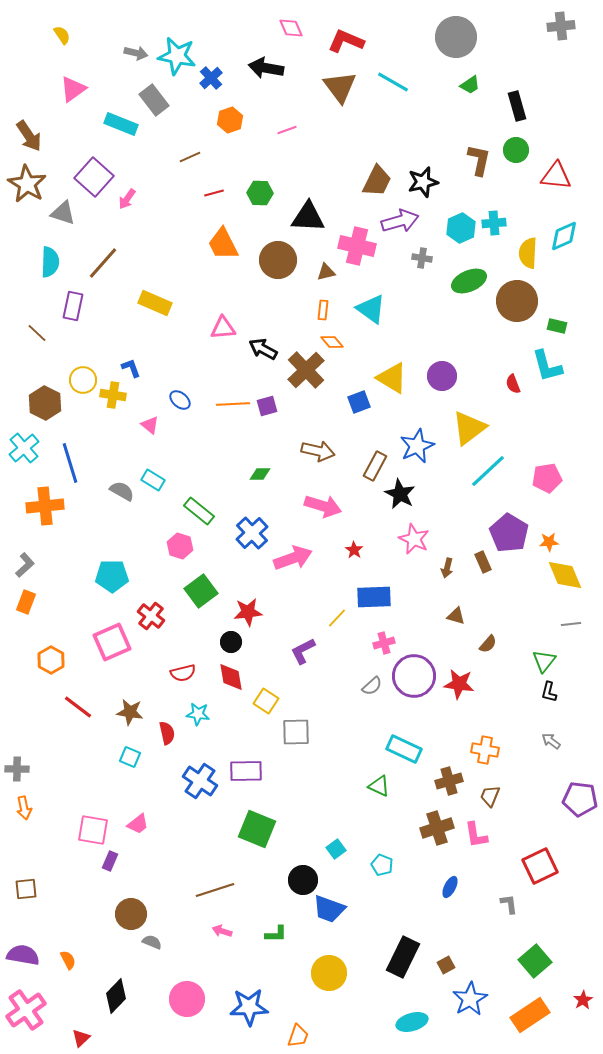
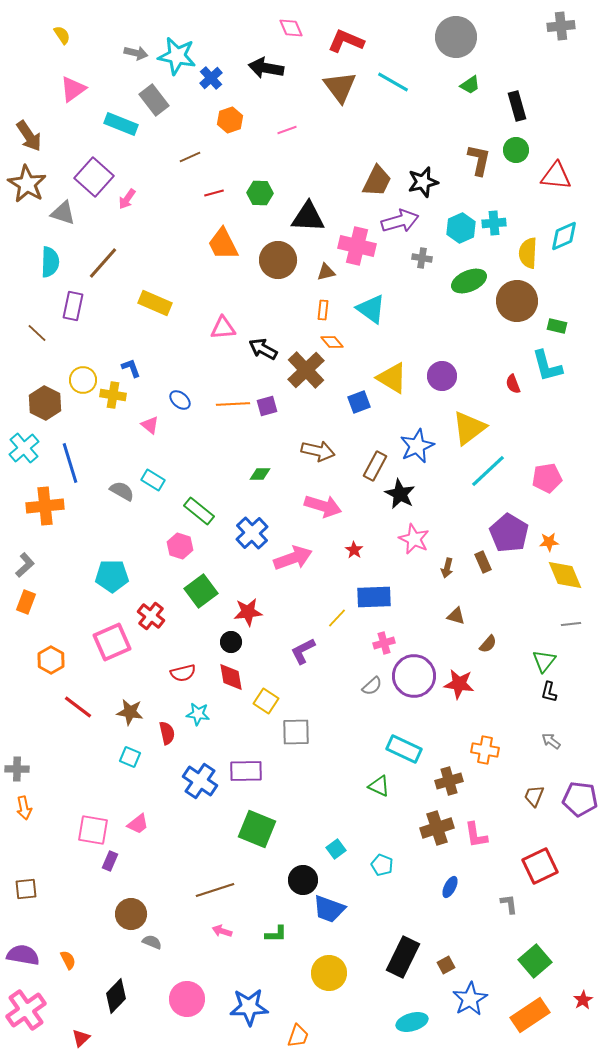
brown trapezoid at (490, 796): moved 44 px right
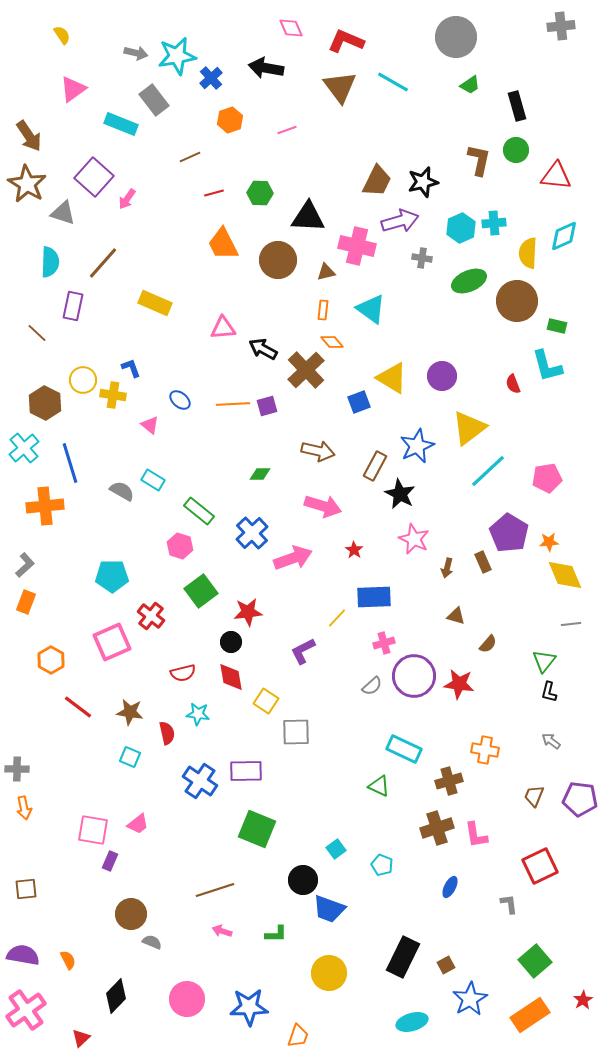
cyan star at (177, 56): rotated 21 degrees counterclockwise
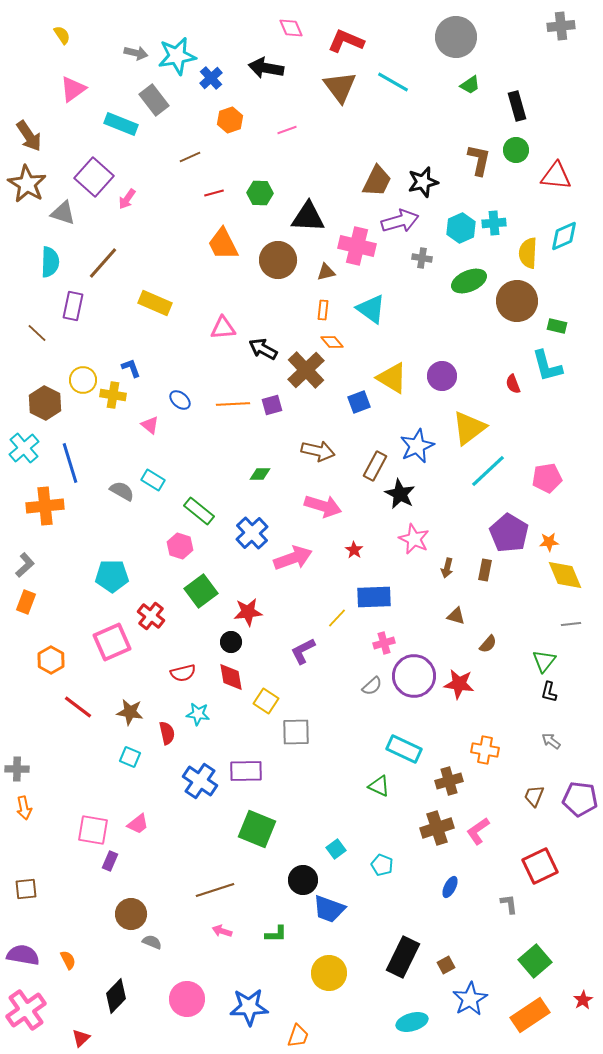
purple square at (267, 406): moved 5 px right, 1 px up
brown rectangle at (483, 562): moved 2 px right, 8 px down; rotated 35 degrees clockwise
pink L-shape at (476, 835): moved 2 px right, 4 px up; rotated 64 degrees clockwise
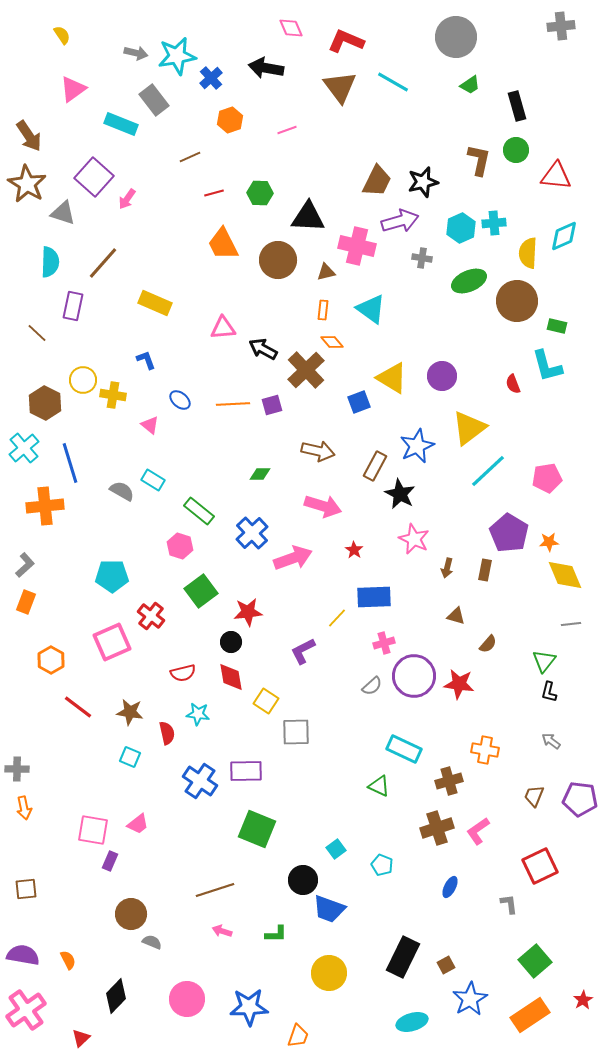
blue L-shape at (131, 368): moved 15 px right, 8 px up
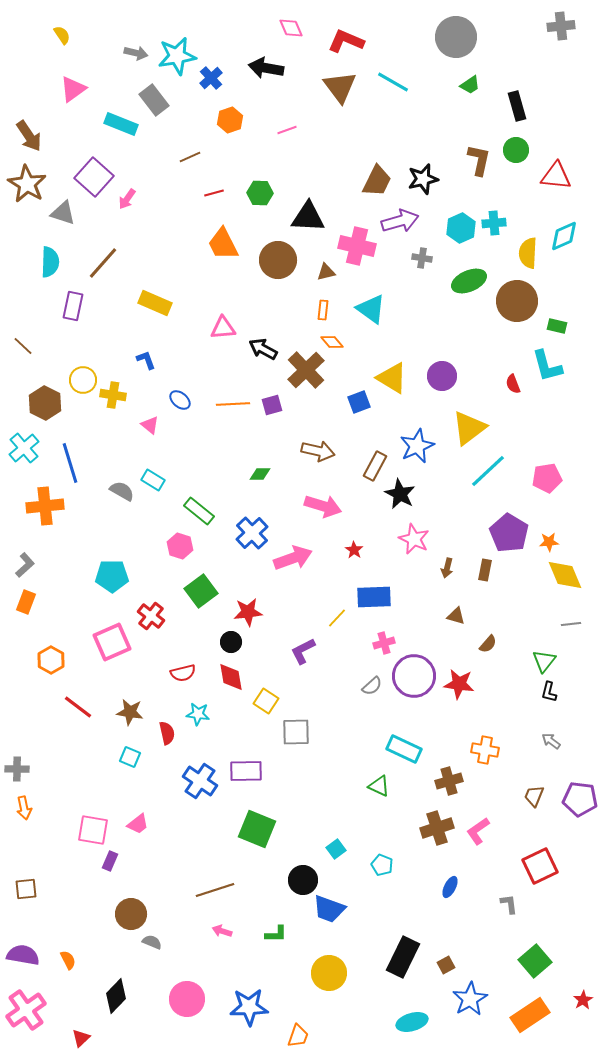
black star at (423, 182): moved 3 px up
brown line at (37, 333): moved 14 px left, 13 px down
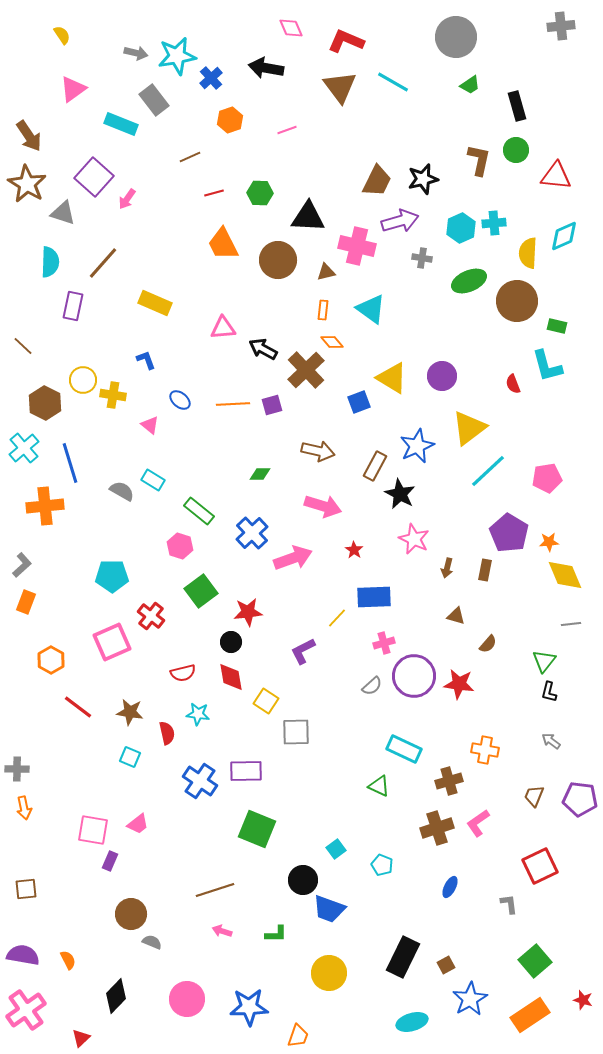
gray L-shape at (25, 565): moved 3 px left
pink L-shape at (478, 831): moved 8 px up
red star at (583, 1000): rotated 24 degrees counterclockwise
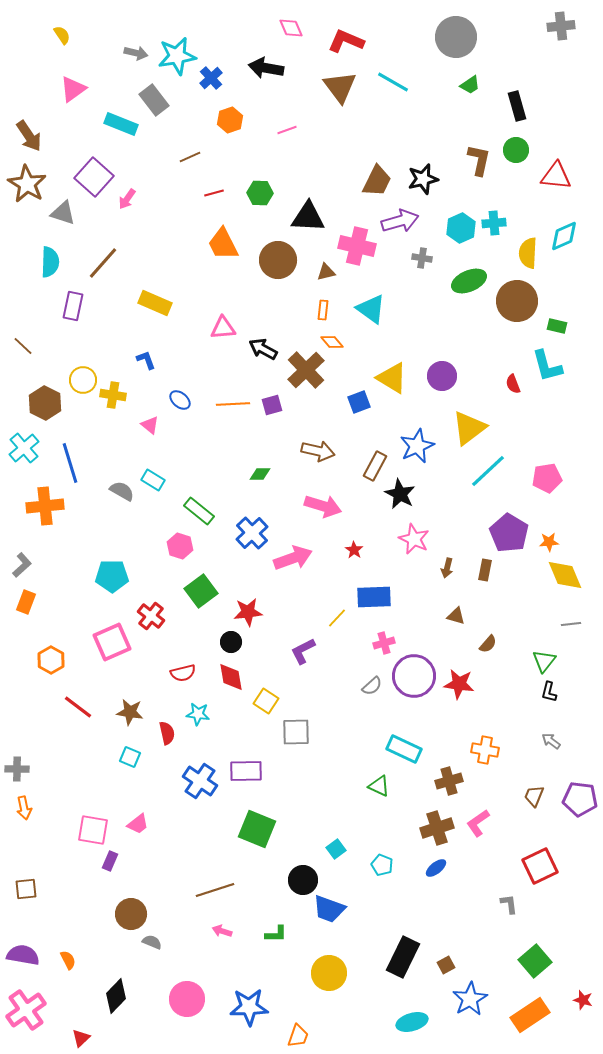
blue ellipse at (450, 887): moved 14 px left, 19 px up; rotated 25 degrees clockwise
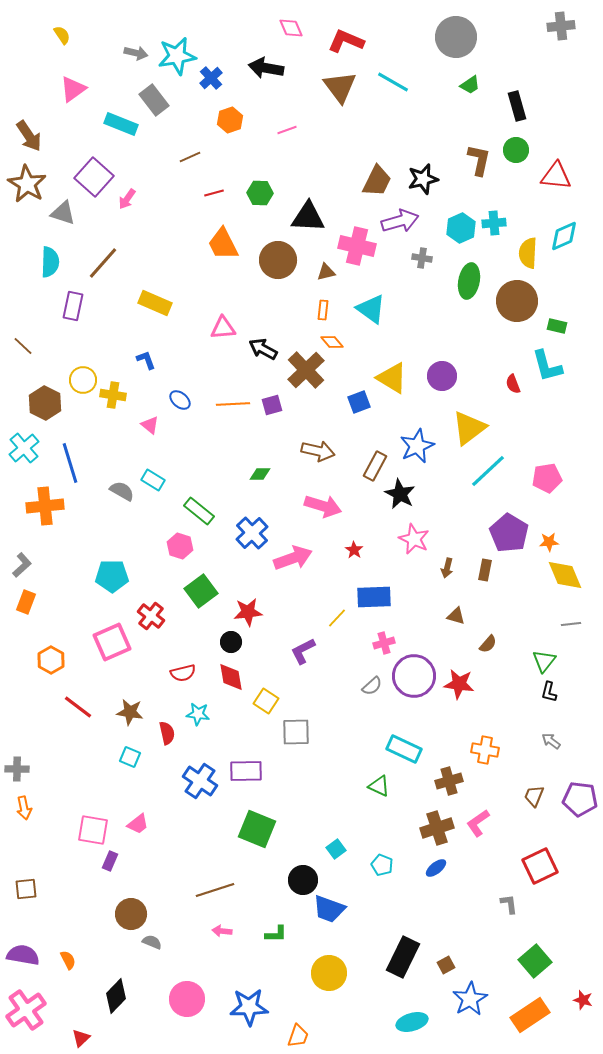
green ellipse at (469, 281): rotated 56 degrees counterclockwise
pink arrow at (222, 931): rotated 12 degrees counterclockwise
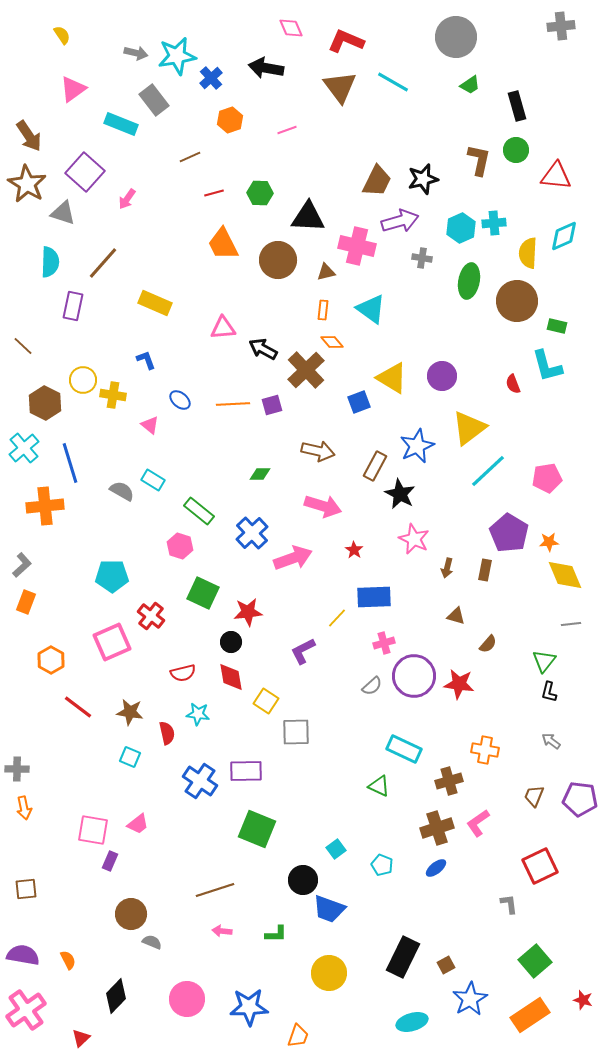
purple square at (94, 177): moved 9 px left, 5 px up
green square at (201, 591): moved 2 px right, 2 px down; rotated 28 degrees counterclockwise
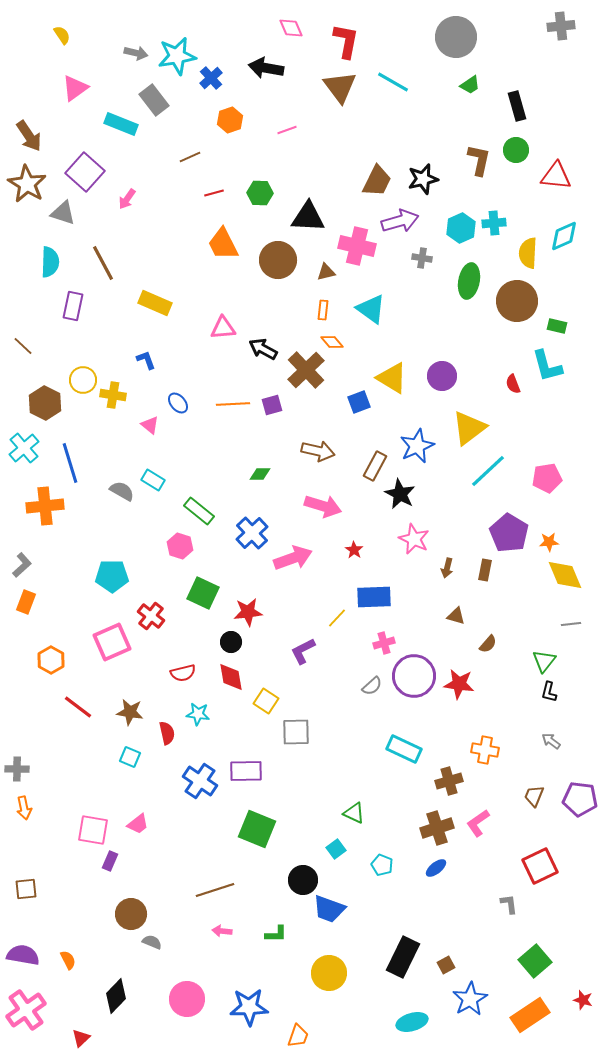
red L-shape at (346, 41): rotated 78 degrees clockwise
pink triangle at (73, 89): moved 2 px right, 1 px up
brown line at (103, 263): rotated 69 degrees counterclockwise
blue ellipse at (180, 400): moved 2 px left, 3 px down; rotated 10 degrees clockwise
green triangle at (379, 786): moved 25 px left, 27 px down
